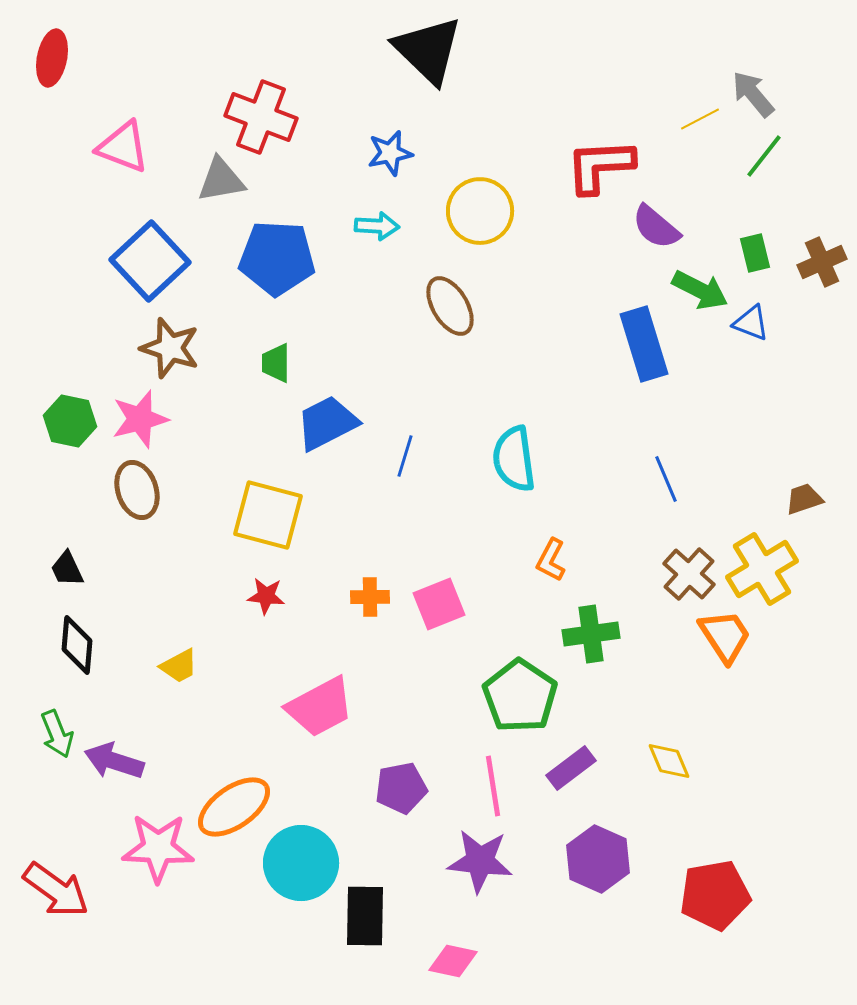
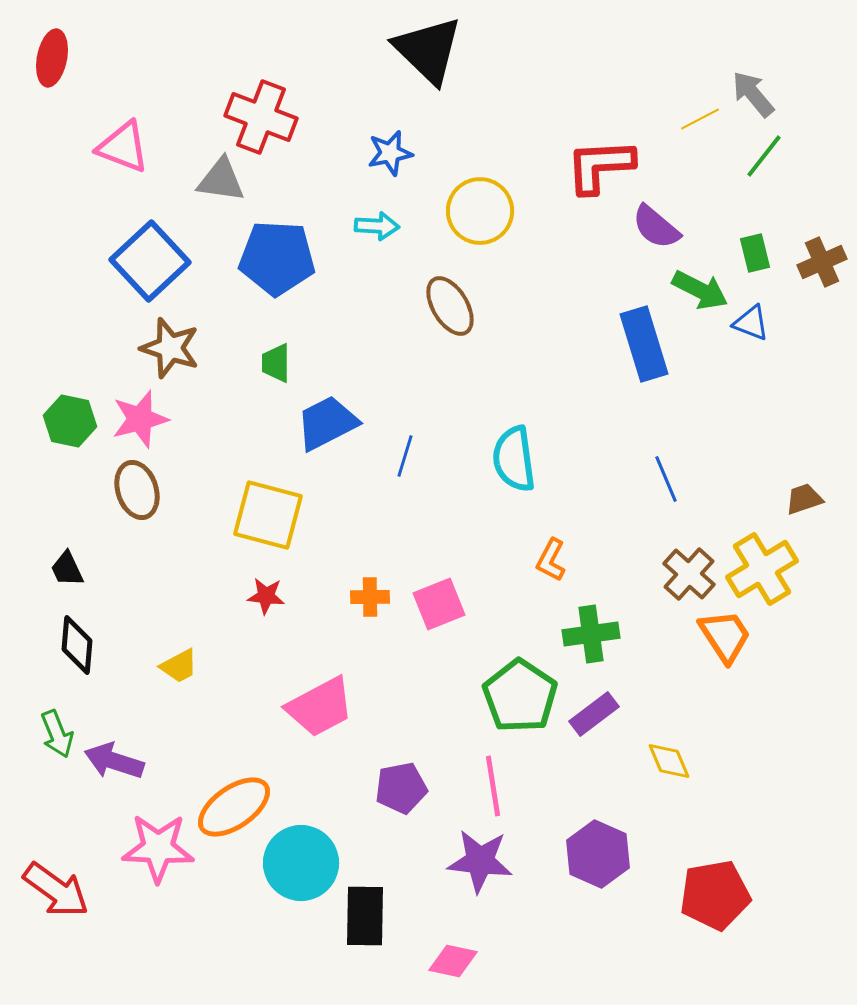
gray triangle at (221, 180): rotated 18 degrees clockwise
purple rectangle at (571, 768): moved 23 px right, 54 px up
purple hexagon at (598, 859): moved 5 px up
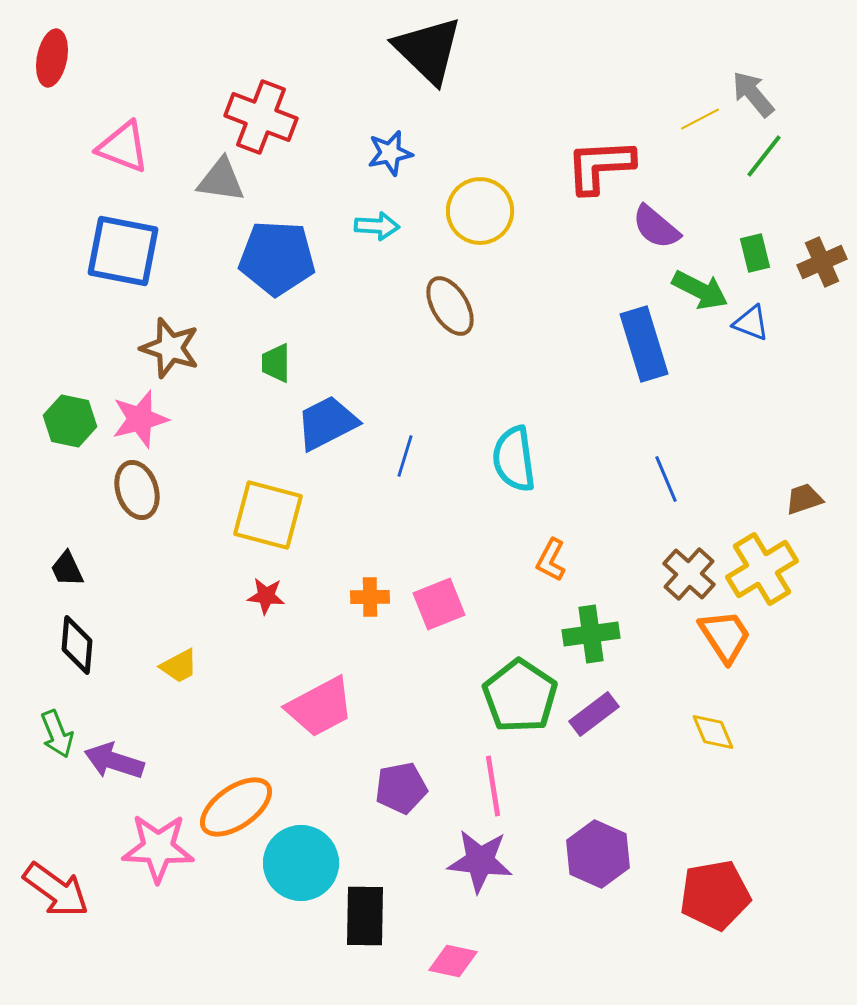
blue square at (150, 261): moved 27 px left, 10 px up; rotated 36 degrees counterclockwise
yellow diamond at (669, 761): moved 44 px right, 29 px up
orange ellipse at (234, 807): moved 2 px right
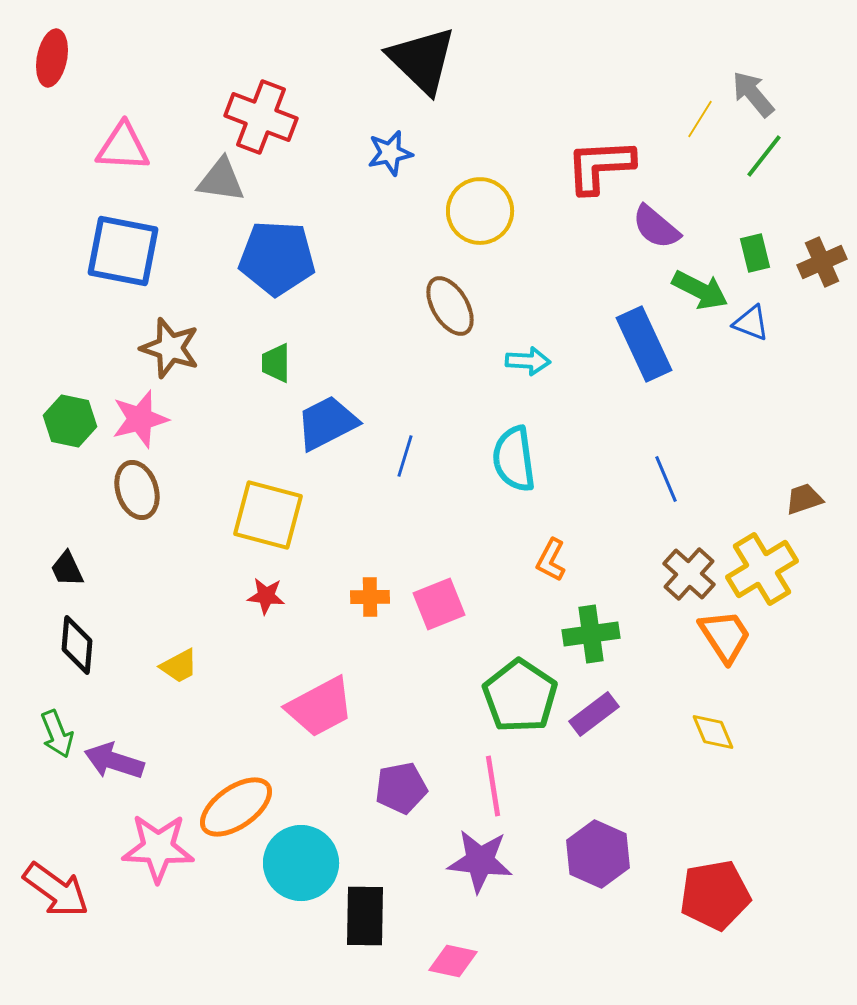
black triangle at (428, 50): moved 6 px left, 10 px down
yellow line at (700, 119): rotated 30 degrees counterclockwise
pink triangle at (123, 147): rotated 18 degrees counterclockwise
cyan arrow at (377, 226): moved 151 px right, 135 px down
blue rectangle at (644, 344): rotated 8 degrees counterclockwise
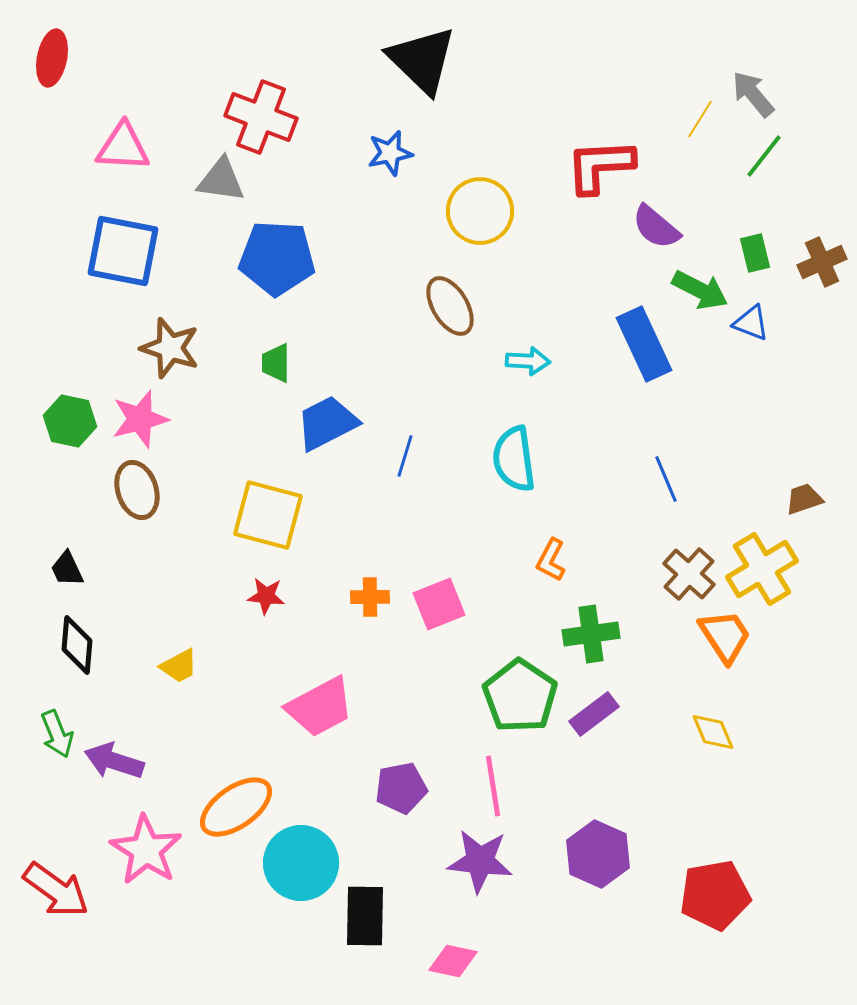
pink star at (158, 848): moved 12 px left, 2 px down; rotated 30 degrees clockwise
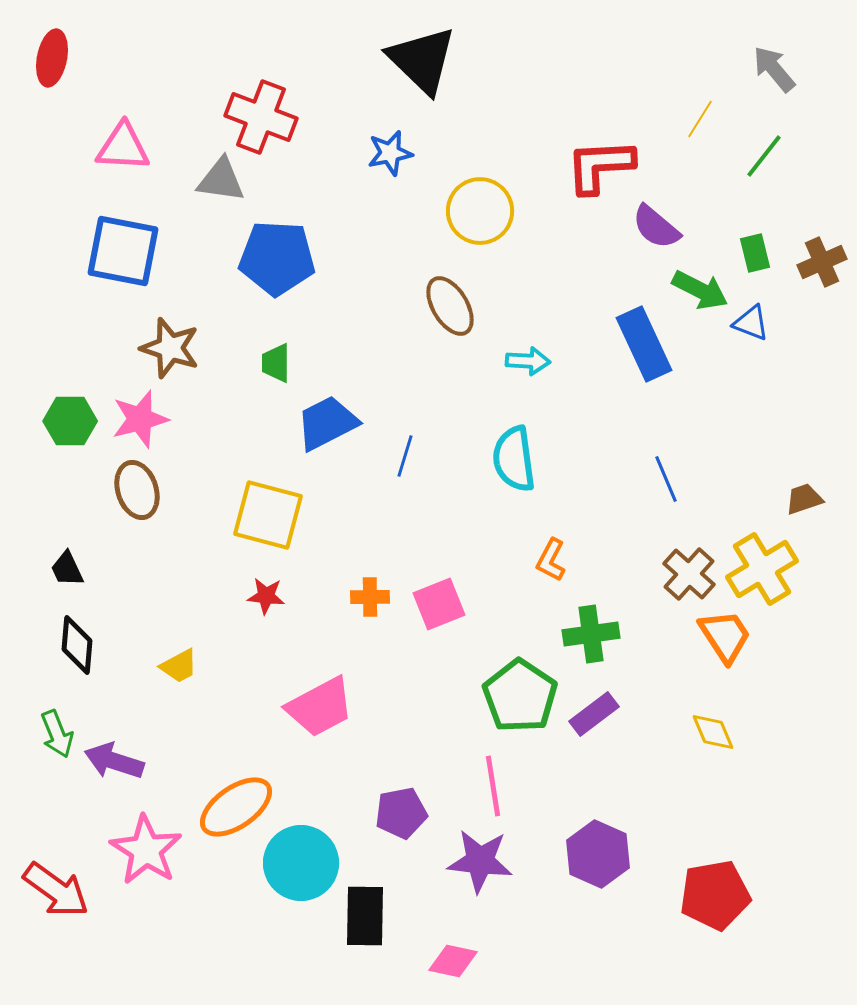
gray arrow at (753, 94): moved 21 px right, 25 px up
green hexagon at (70, 421): rotated 12 degrees counterclockwise
purple pentagon at (401, 788): moved 25 px down
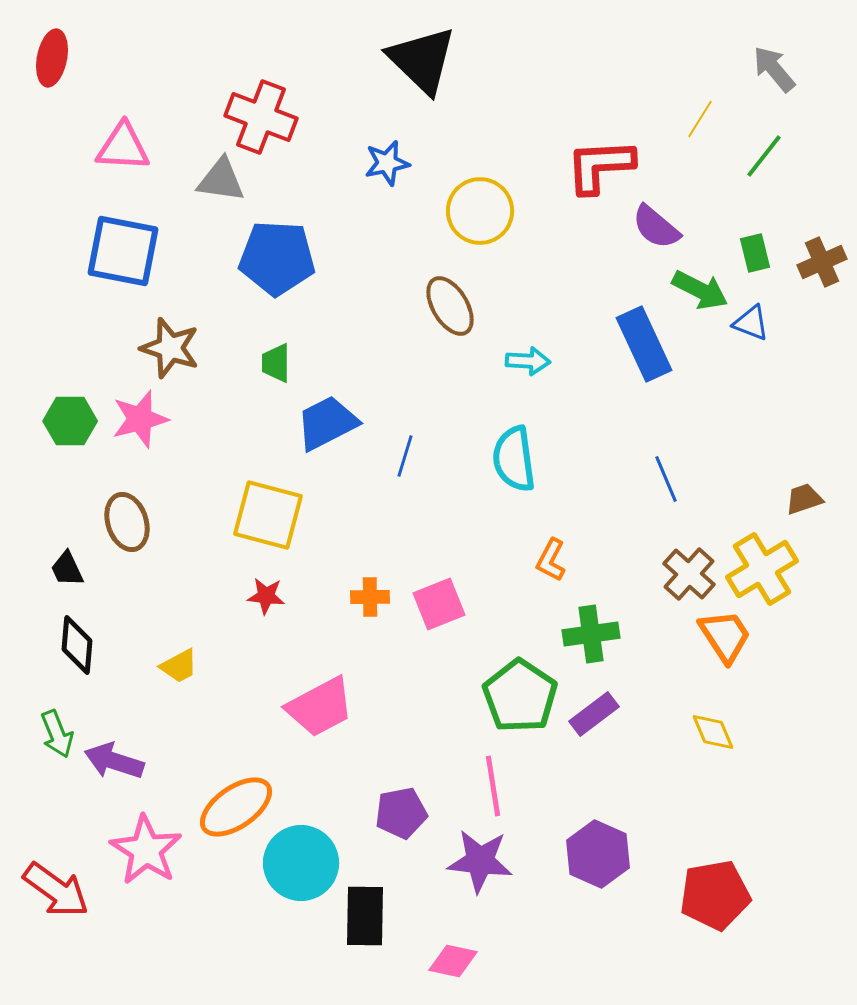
blue star at (390, 153): moved 3 px left, 10 px down
brown ellipse at (137, 490): moved 10 px left, 32 px down
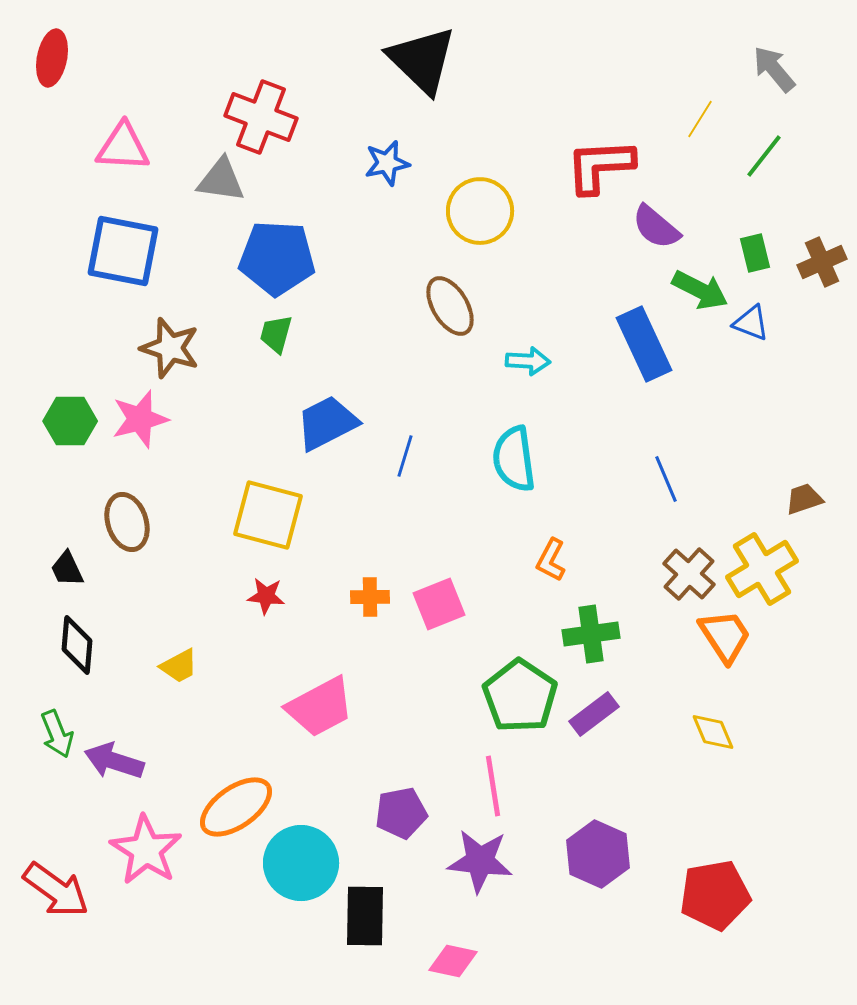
green trapezoid at (276, 363): moved 29 px up; rotated 15 degrees clockwise
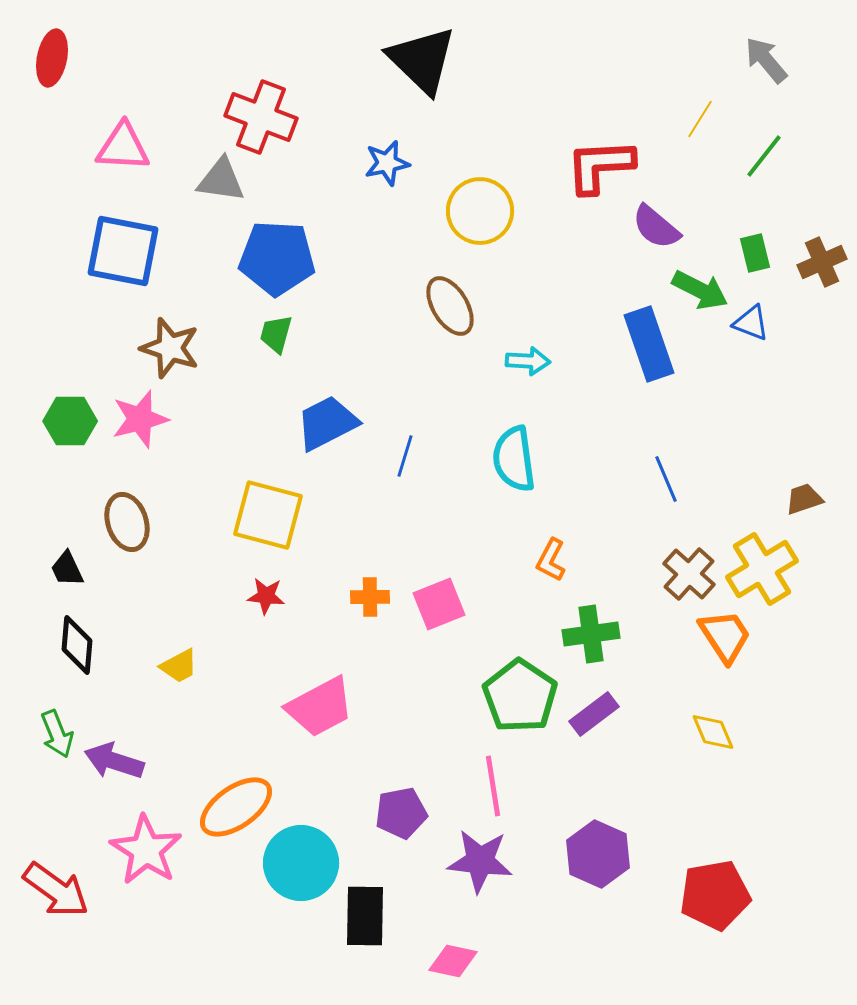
gray arrow at (774, 69): moved 8 px left, 9 px up
blue rectangle at (644, 344): moved 5 px right; rotated 6 degrees clockwise
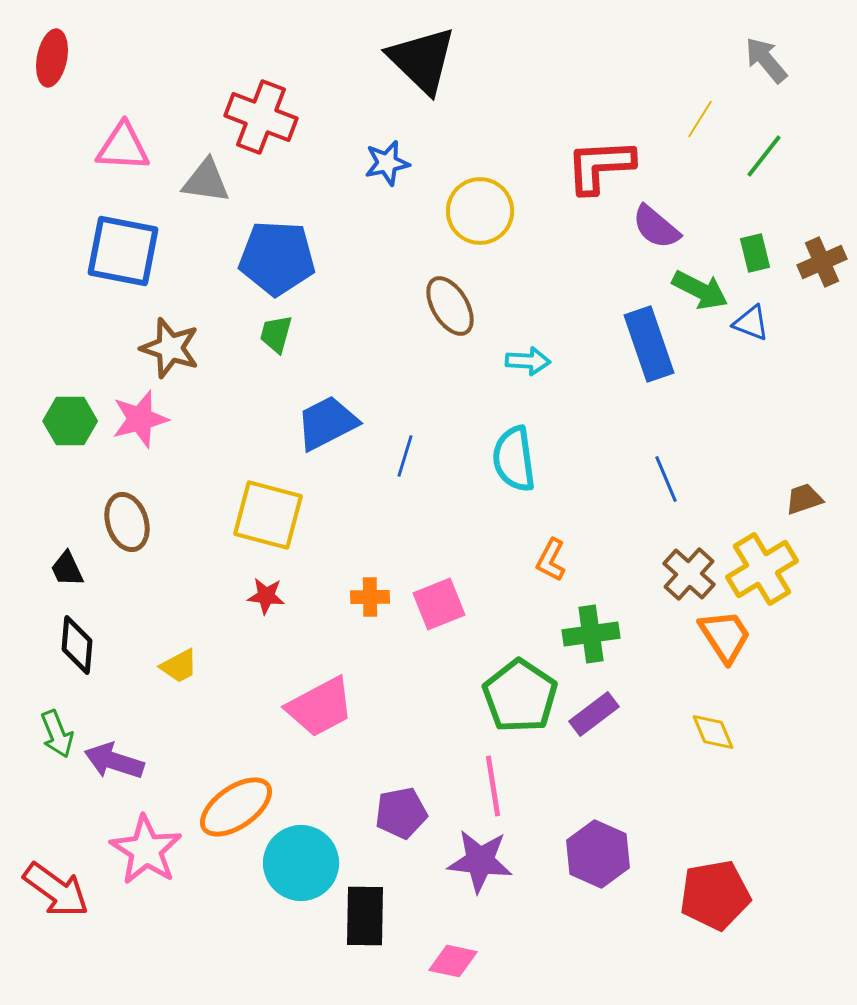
gray triangle at (221, 180): moved 15 px left, 1 px down
